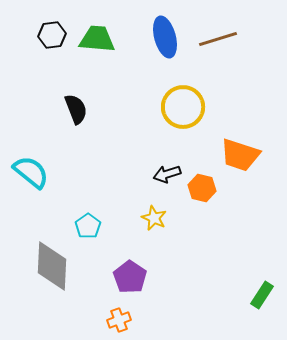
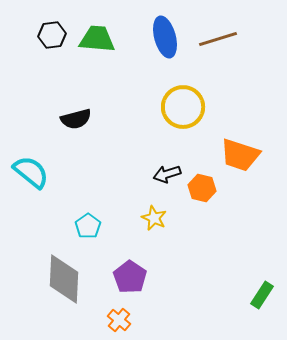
black semicircle: moved 10 px down; rotated 96 degrees clockwise
gray diamond: moved 12 px right, 13 px down
orange cross: rotated 30 degrees counterclockwise
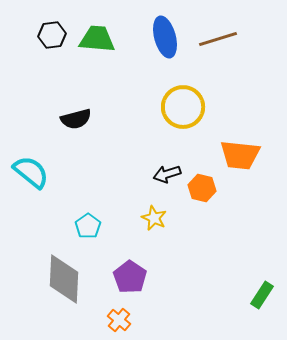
orange trapezoid: rotated 12 degrees counterclockwise
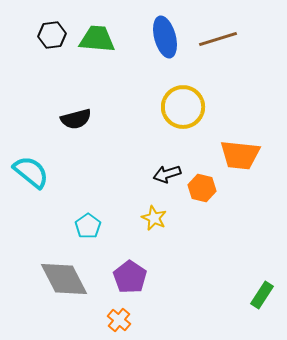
gray diamond: rotated 30 degrees counterclockwise
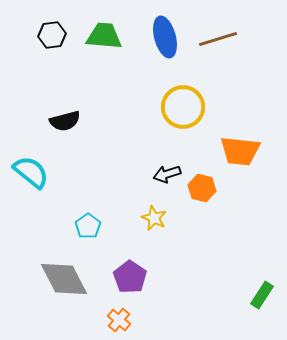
green trapezoid: moved 7 px right, 3 px up
black semicircle: moved 11 px left, 2 px down
orange trapezoid: moved 4 px up
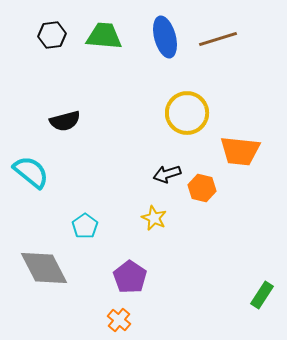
yellow circle: moved 4 px right, 6 px down
cyan pentagon: moved 3 px left
gray diamond: moved 20 px left, 11 px up
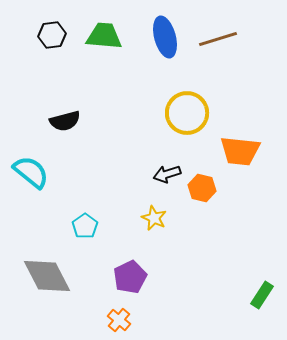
gray diamond: moved 3 px right, 8 px down
purple pentagon: rotated 12 degrees clockwise
